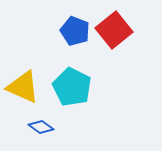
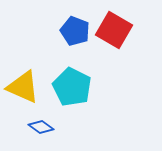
red square: rotated 21 degrees counterclockwise
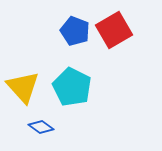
red square: rotated 30 degrees clockwise
yellow triangle: rotated 24 degrees clockwise
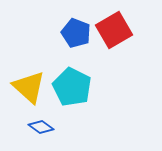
blue pentagon: moved 1 px right, 2 px down
yellow triangle: moved 6 px right; rotated 6 degrees counterclockwise
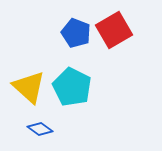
blue diamond: moved 1 px left, 2 px down
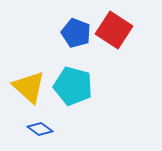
red square: rotated 27 degrees counterclockwise
cyan pentagon: moved 1 px right, 1 px up; rotated 12 degrees counterclockwise
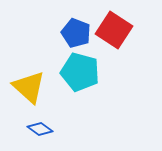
cyan pentagon: moved 7 px right, 14 px up
